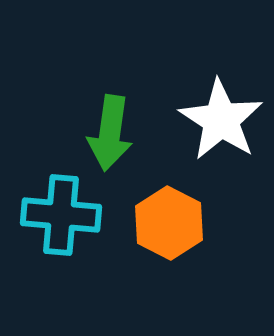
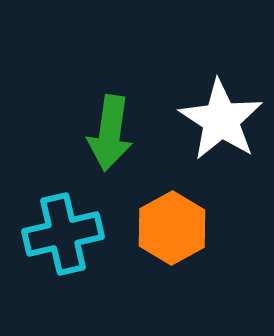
cyan cross: moved 2 px right, 19 px down; rotated 18 degrees counterclockwise
orange hexagon: moved 3 px right, 5 px down; rotated 4 degrees clockwise
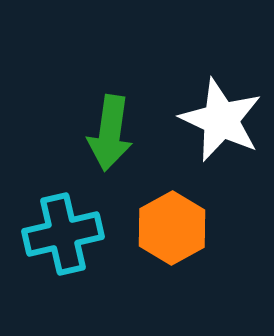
white star: rotated 8 degrees counterclockwise
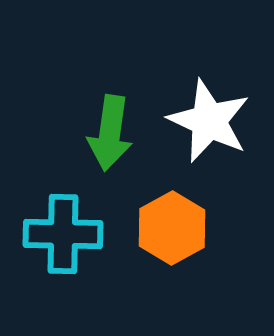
white star: moved 12 px left, 1 px down
cyan cross: rotated 14 degrees clockwise
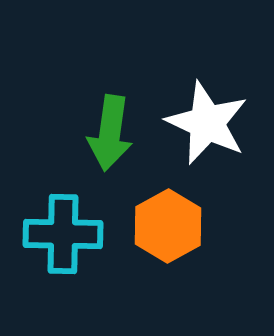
white star: moved 2 px left, 2 px down
orange hexagon: moved 4 px left, 2 px up
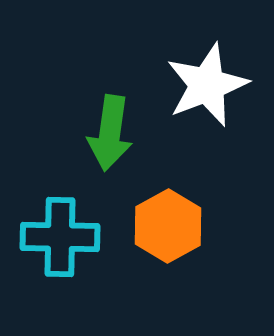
white star: moved 38 px up; rotated 26 degrees clockwise
cyan cross: moved 3 px left, 3 px down
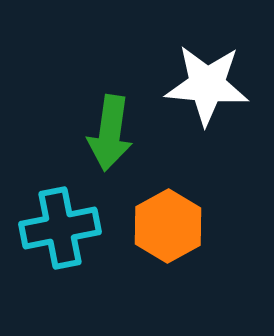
white star: rotated 26 degrees clockwise
cyan cross: moved 9 px up; rotated 12 degrees counterclockwise
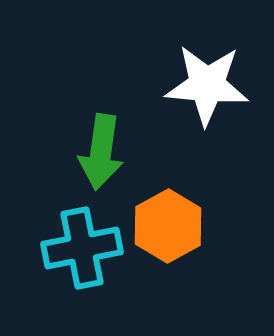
green arrow: moved 9 px left, 19 px down
cyan cross: moved 22 px right, 20 px down
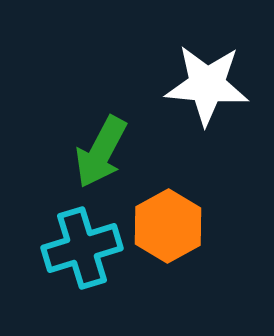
green arrow: rotated 20 degrees clockwise
cyan cross: rotated 6 degrees counterclockwise
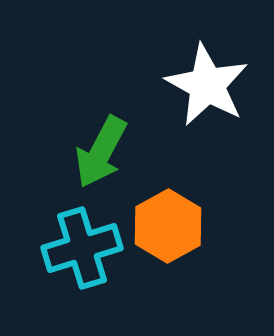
white star: rotated 24 degrees clockwise
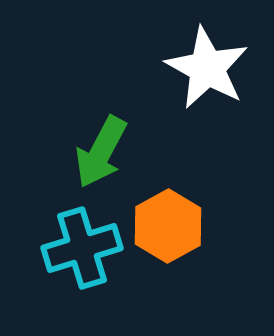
white star: moved 17 px up
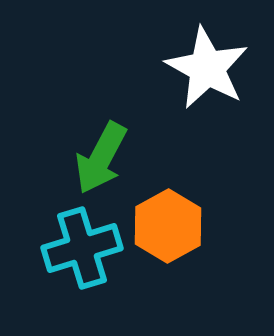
green arrow: moved 6 px down
